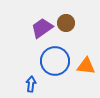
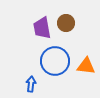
purple trapezoid: rotated 65 degrees counterclockwise
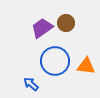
purple trapezoid: rotated 65 degrees clockwise
blue arrow: rotated 56 degrees counterclockwise
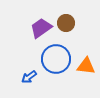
purple trapezoid: moved 1 px left
blue circle: moved 1 px right, 2 px up
blue arrow: moved 2 px left, 7 px up; rotated 77 degrees counterclockwise
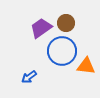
blue circle: moved 6 px right, 8 px up
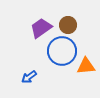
brown circle: moved 2 px right, 2 px down
orange triangle: rotated 12 degrees counterclockwise
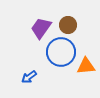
purple trapezoid: rotated 20 degrees counterclockwise
blue circle: moved 1 px left, 1 px down
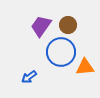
purple trapezoid: moved 2 px up
orange triangle: moved 1 px left, 1 px down
